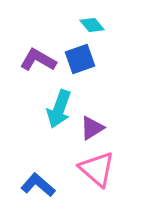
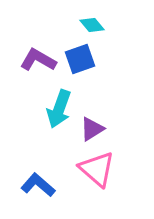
purple triangle: moved 1 px down
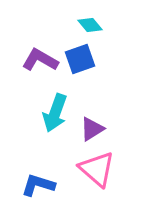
cyan diamond: moved 2 px left
purple L-shape: moved 2 px right
cyan arrow: moved 4 px left, 4 px down
blue L-shape: rotated 24 degrees counterclockwise
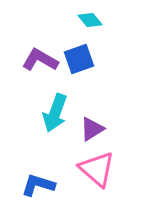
cyan diamond: moved 5 px up
blue square: moved 1 px left
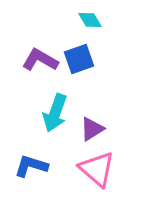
cyan diamond: rotated 10 degrees clockwise
blue L-shape: moved 7 px left, 19 px up
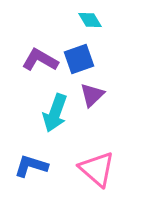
purple triangle: moved 34 px up; rotated 12 degrees counterclockwise
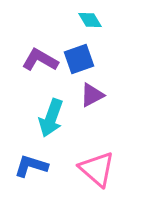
purple triangle: rotated 16 degrees clockwise
cyan arrow: moved 4 px left, 5 px down
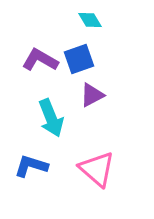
cyan arrow: rotated 42 degrees counterclockwise
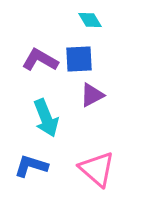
blue square: rotated 16 degrees clockwise
cyan arrow: moved 5 px left
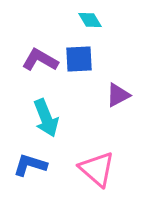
purple triangle: moved 26 px right
blue L-shape: moved 1 px left, 1 px up
